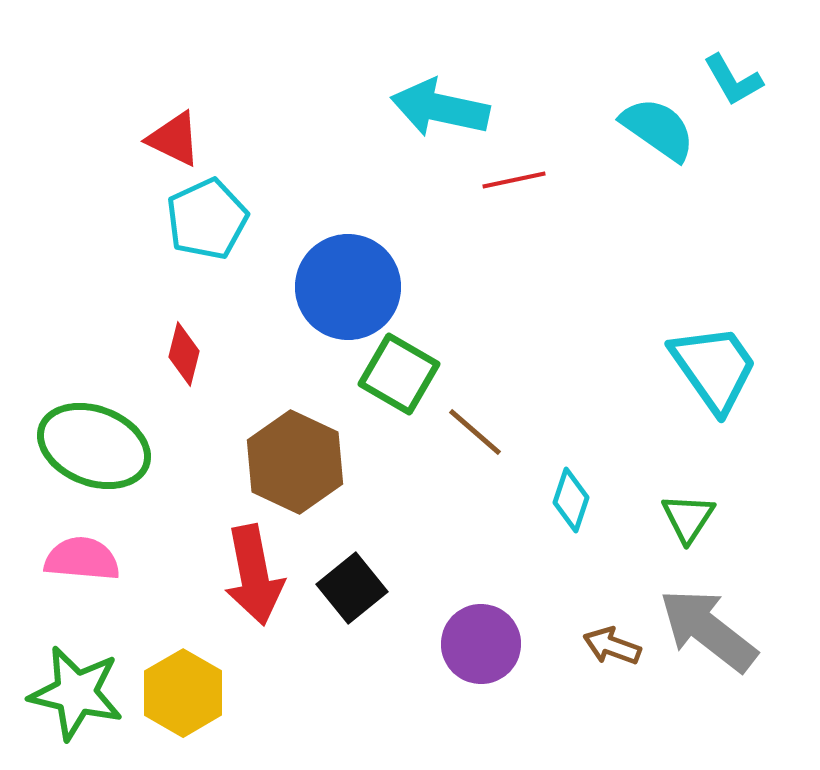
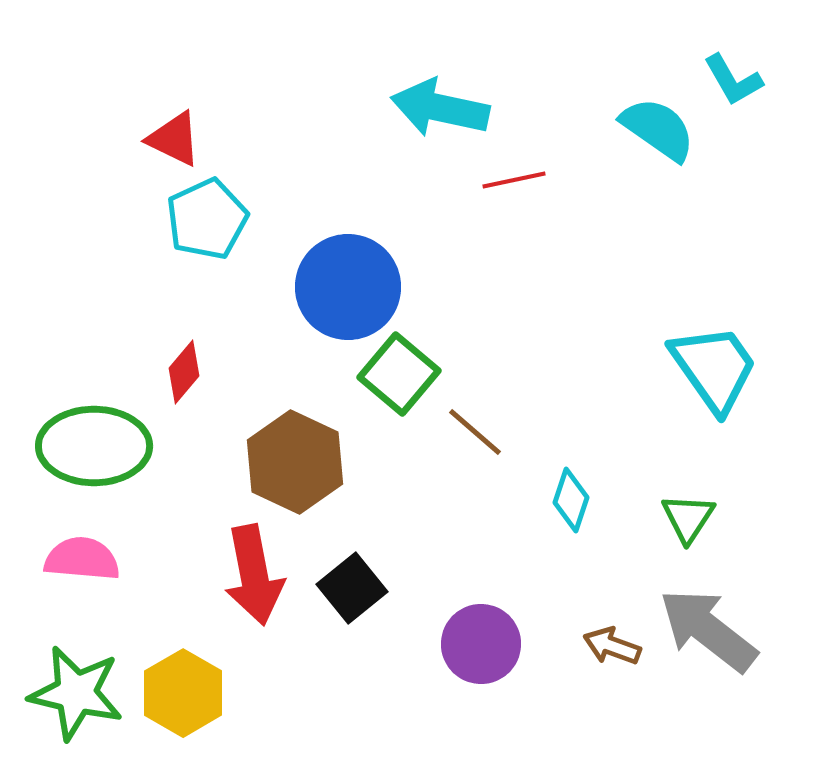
red diamond: moved 18 px down; rotated 26 degrees clockwise
green square: rotated 10 degrees clockwise
green ellipse: rotated 21 degrees counterclockwise
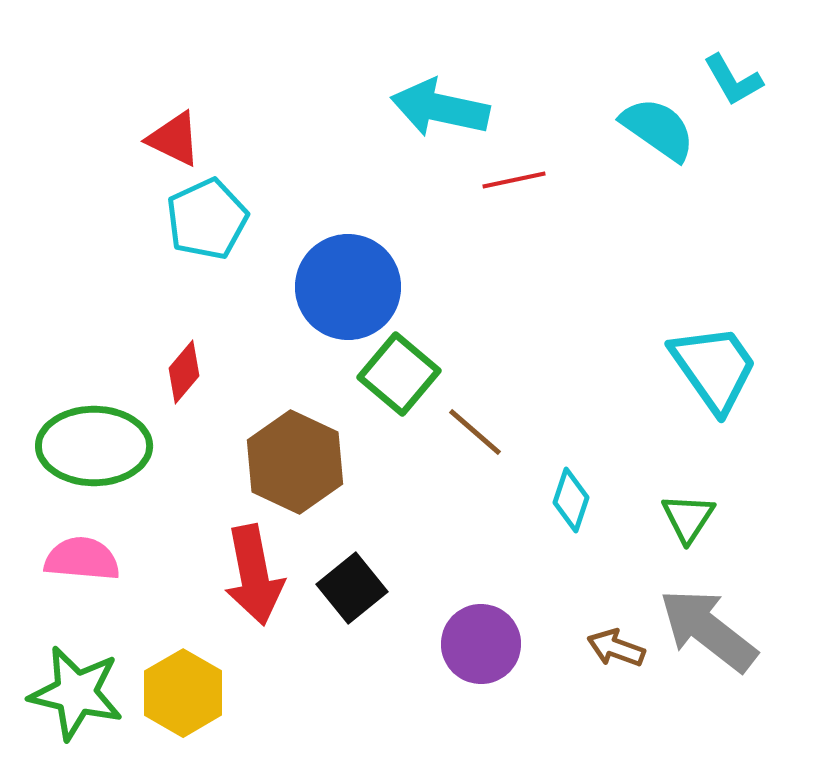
brown arrow: moved 4 px right, 2 px down
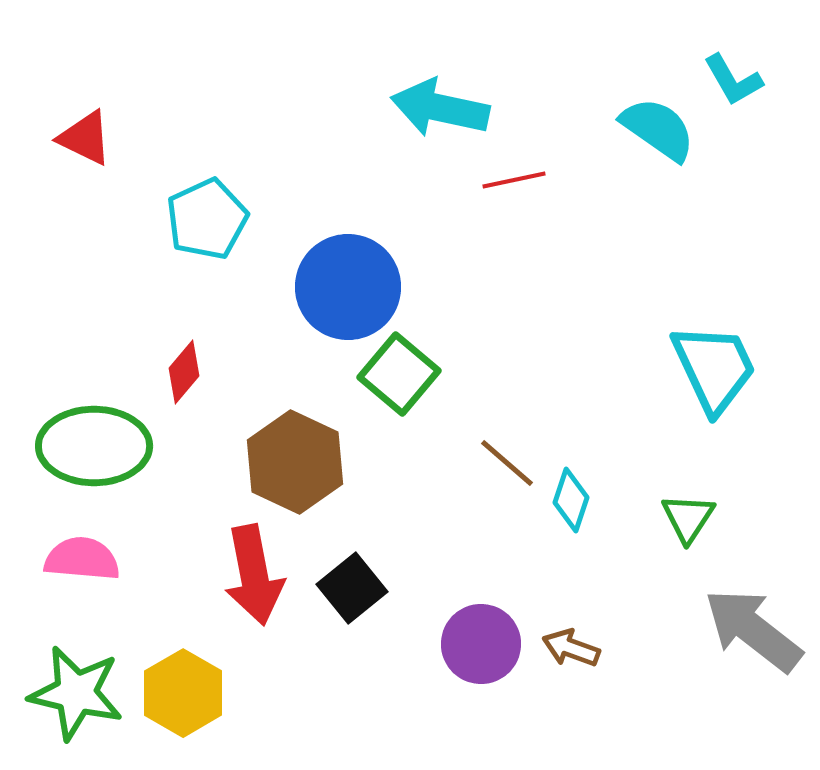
red triangle: moved 89 px left, 1 px up
cyan trapezoid: rotated 10 degrees clockwise
brown line: moved 32 px right, 31 px down
gray arrow: moved 45 px right
brown arrow: moved 45 px left
